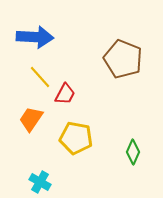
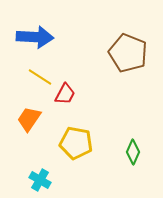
brown pentagon: moved 5 px right, 6 px up
yellow line: rotated 15 degrees counterclockwise
orange trapezoid: moved 2 px left
yellow pentagon: moved 5 px down
cyan cross: moved 2 px up
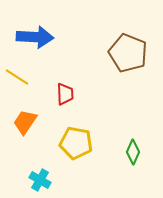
yellow line: moved 23 px left
red trapezoid: rotated 30 degrees counterclockwise
orange trapezoid: moved 4 px left, 3 px down
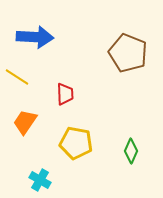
green diamond: moved 2 px left, 1 px up
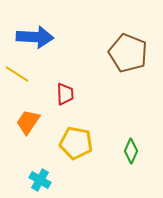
yellow line: moved 3 px up
orange trapezoid: moved 3 px right
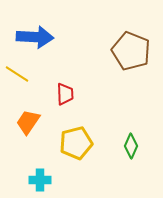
brown pentagon: moved 3 px right, 2 px up
yellow pentagon: rotated 24 degrees counterclockwise
green diamond: moved 5 px up
cyan cross: rotated 30 degrees counterclockwise
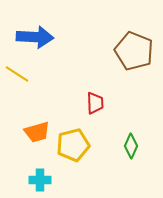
brown pentagon: moved 3 px right
red trapezoid: moved 30 px right, 9 px down
orange trapezoid: moved 9 px right, 10 px down; rotated 140 degrees counterclockwise
yellow pentagon: moved 3 px left, 2 px down
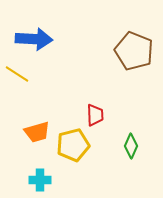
blue arrow: moved 1 px left, 2 px down
red trapezoid: moved 12 px down
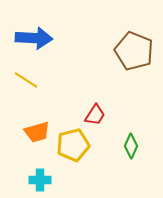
blue arrow: moved 1 px up
yellow line: moved 9 px right, 6 px down
red trapezoid: rotated 35 degrees clockwise
